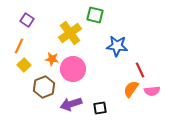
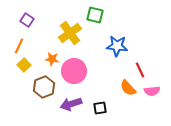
pink circle: moved 1 px right, 2 px down
orange semicircle: moved 3 px left, 1 px up; rotated 78 degrees counterclockwise
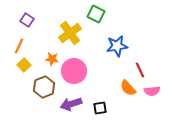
green square: moved 1 px right, 1 px up; rotated 12 degrees clockwise
blue star: rotated 15 degrees counterclockwise
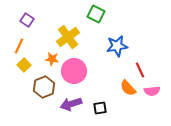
yellow cross: moved 2 px left, 4 px down
